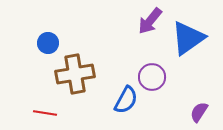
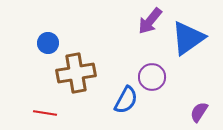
brown cross: moved 1 px right, 1 px up
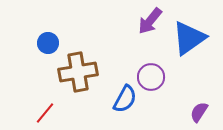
blue triangle: moved 1 px right
brown cross: moved 2 px right, 1 px up
purple circle: moved 1 px left
blue semicircle: moved 1 px left, 1 px up
red line: rotated 60 degrees counterclockwise
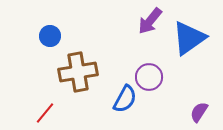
blue circle: moved 2 px right, 7 px up
purple circle: moved 2 px left
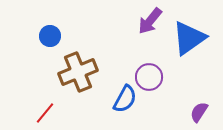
brown cross: rotated 12 degrees counterclockwise
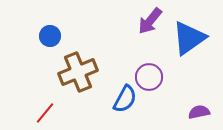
purple semicircle: rotated 45 degrees clockwise
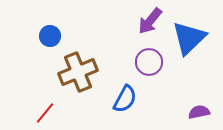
blue triangle: rotated 9 degrees counterclockwise
purple circle: moved 15 px up
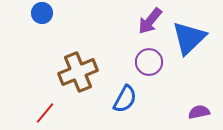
blue circle: moved 8 px left, 23 px up
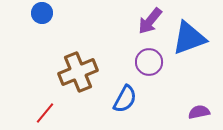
blue triangle: rotated 24 degrees clockwise
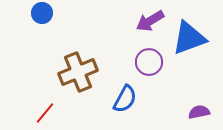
purple arrow: rotated 20 degrees clockwise
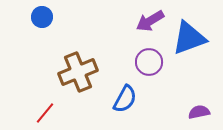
blue circle: moved 4 px down
